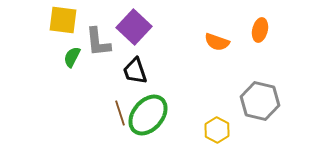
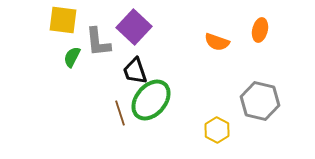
green ellipse: moved 3 px right, 15 px up
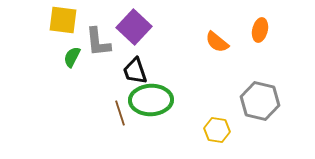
orange semicircle: rotated 20 degrees clockwise
green ellipse: rotated 48 degrees clockwise
yellow hexagon: rotated 20 degrees counterclockwise
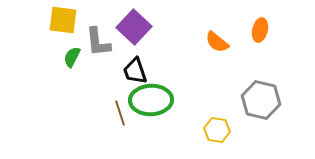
gray hexagon: moved 1 px right, 1 px up
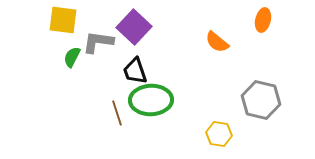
orange ellipse: moved 3 px right, 10 px up
gray L-shape: rotated 104 degrees clockwise
brown line: moved 3 px left
yellow hexagon: moved 2 px right, 4 px down
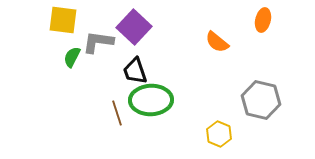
yellow hexagon: rotated 15 degrees clockwise
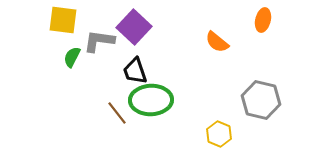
gray L-shape: moved 1 px right, 1 px up
brown line: rotated 20 degrees counterclockwise
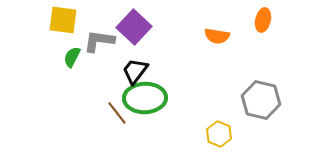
orange semicircle: moved 6 px up; rotated 30 degrees counterclockwise
black trapezoid: rotated 56 degrees clockwise
green ellipse: moved 6 px left, 2 px up
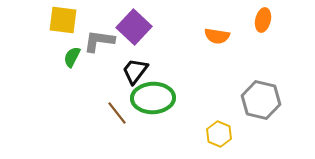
green ellipse: moved 8 px right
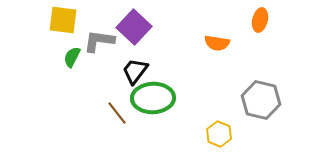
orange ellipse: moved 3 px left
orange semicircle: moved 7 px down
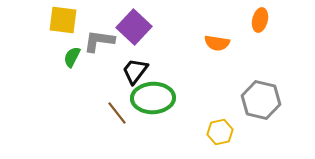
yellow hexagon: moved 1 px right, 2 px up; rotated 25 degrees clockwise
